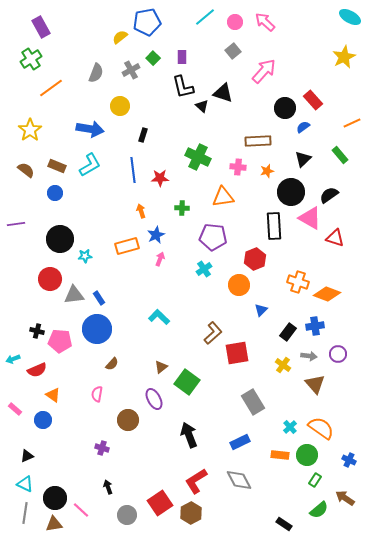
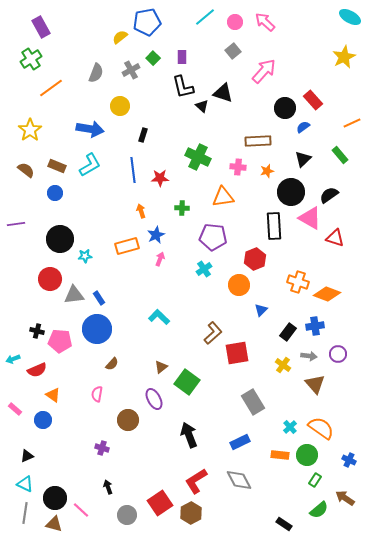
brown triangle at (54, 524): rotated 24 degrees clockwise
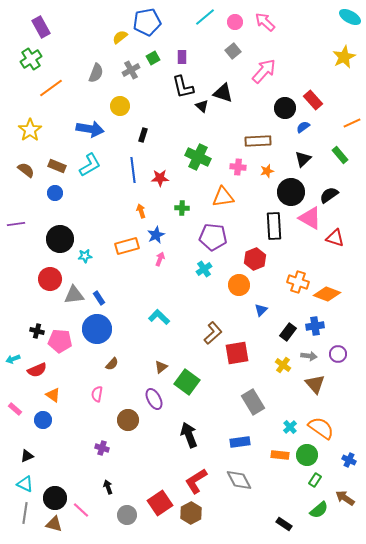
green square at (153, 58): rotated 16 degrees clockwise
blue rectangle at (240, 442): rotated 18 degrees clockwise
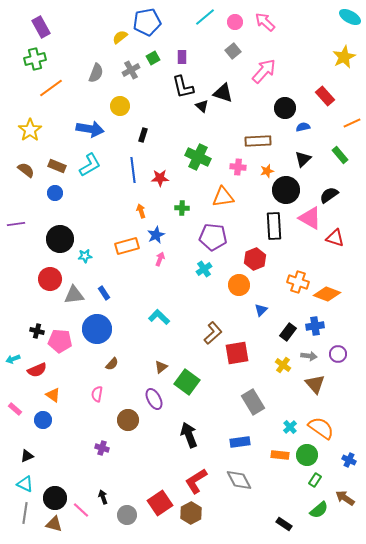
green cross at (31, 59): moved 4 px right; rotated 20 degrees clockwise
red rectangle at (313, 100): moved 12 px right, 4 px up
blue semicircle at (303, 127): rotated 24 degrees clockwise
black circle at (291, 192): moved 5 px left, 2 px up
blue rectangle at (99, 298): moved 5 px right, 5 px up
black arrow at (108, 487): moved 5 px left, 10 px down
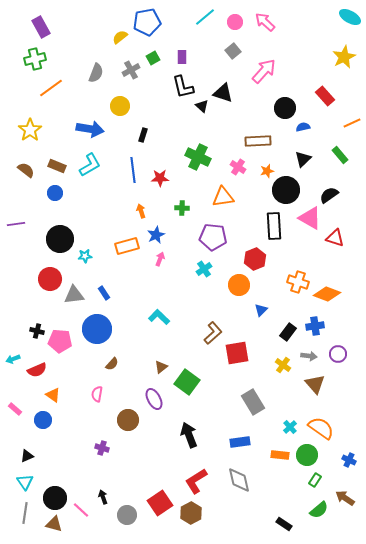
pink cross at (238, 167): rotated 28 degrees clockwise
gray diamond at (239, 480): rotated 16 degrees clockwise
cyan triangle at (25, 484): moved 2 px up; rotated 30 degrees clockwise
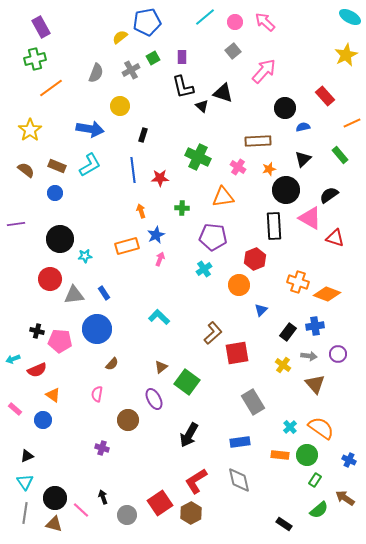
yellow star at (344, 57): moved 2 px right, 2 px up
orange star at (267, 171): moved 2 px right, 2 px up
black arrow at (189, 435): rotated 130 degrees counterclockwise
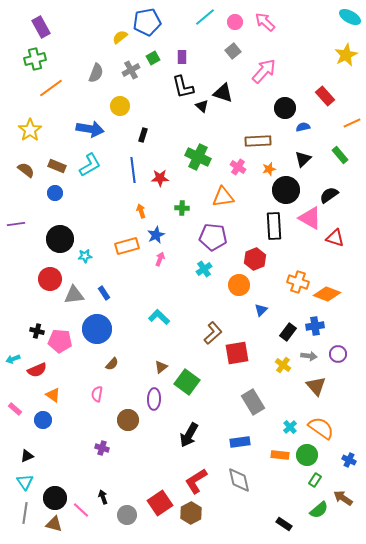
brown triangle at (315, 384): moved 1 px right, 2 px down
purple ellipse at (154, 399): rotated 30 degrees clockwise
brown arrow at (345, 498): moved 2 px left
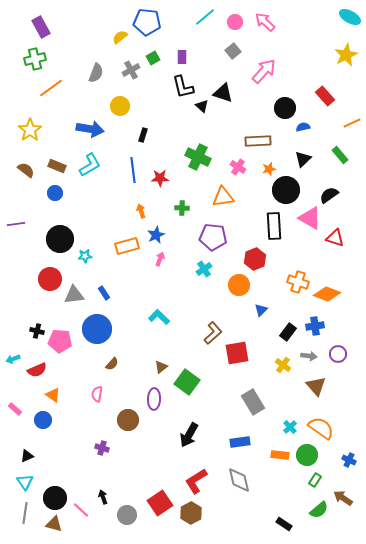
blue pentagon at (147, 22): rotated 16 degrees clockwise
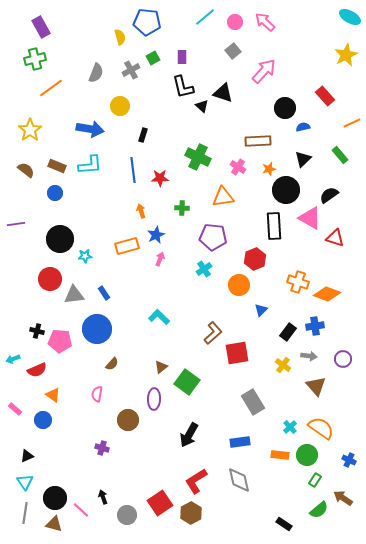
yellow semicircle at (120, 37): rotated 112 degrees clockwise
cyan L-shape at (90, 165): rotated 25 degrees clockwise
purple circle at (338, 354): moved 5 px right, 5 px down
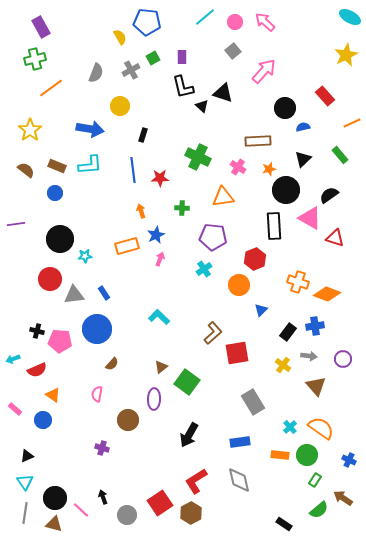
yellow semicircle at (120, 37): rotated 14 degrees counterclockwise
